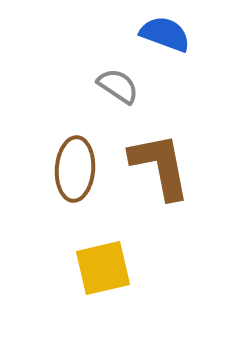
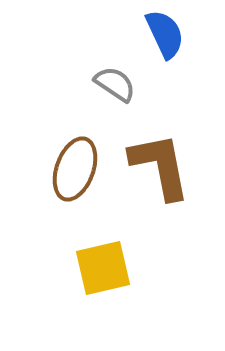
blue semicircle: rotated 45 degrees clockwise
gray semicircle: moved 3 px left, 2 px up
brown ellipse: rotated 16 degrees clockwise
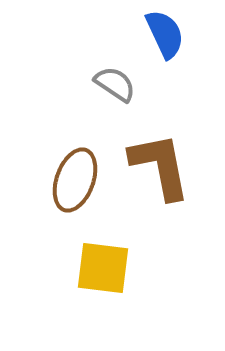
brown ellipse: moved 11 px down
yellow square: rotated 20 degrees clockwise
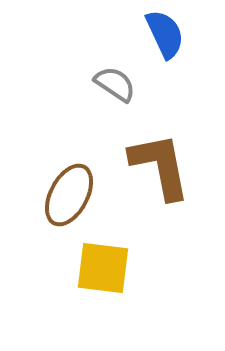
brown ellipse: moved 6 px left, 15 px down; rotated 8 degrees clockwise
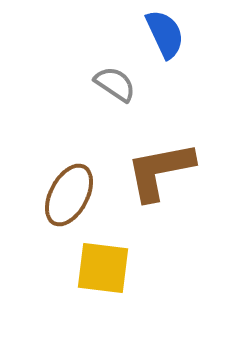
brown L-shape: moved 5 px down; rotated 90 degrees counterclockwise
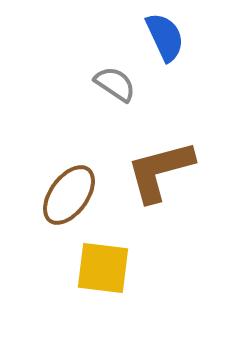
blue semicircle: moved 3 px down
brown L-shape: rotated 4 degrees counterclockwise
brown ellipse: rotated 8 degrees clockwise
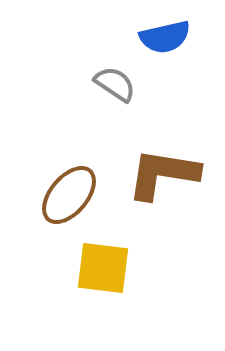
blue semicircle: rotated 102 degrees clockwise
brown L-shape: moved 3 px right, 3 px down; rotated 24 degrees clockwise
brown ellipse: rotated 4 degrees clockwise
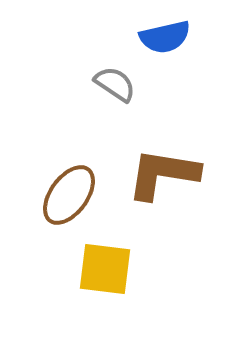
brown ellipse: rotated 4 degrees counterclockwise
yellow square: moved 2 px right, 1 px down
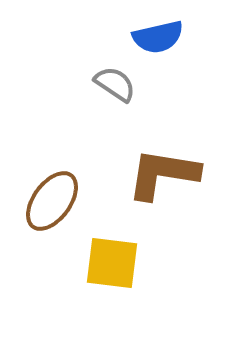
blue semicircle: moved 7 px left
brown ellipse: moved 17 px left, 6 px down
yellow square: moved 7 px right, 6 px up
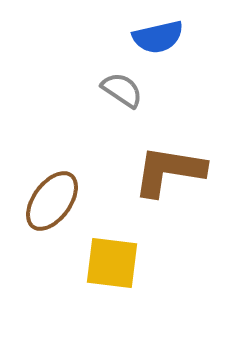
gray semicircle: moved 7 px right, 6 px down
brown L-shape: moved 6 px right, 3 px up
